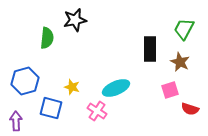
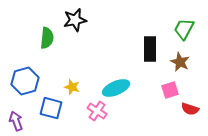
purple arrow: rotated 18 degrees counterclockwise
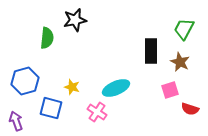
black rectangle: moved 1 px right, 2 px down
pink cross: moved 1 px down
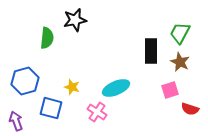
green trapezoid: moved 4 px left, 4 px down
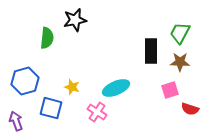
brown star: rotated 24 degrees counterclockwise
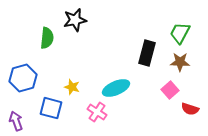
black rectangle: moved 4 px left, 2 px down; rotated 15 degrees clockwise
blue hexagon: moved 2 px left, 3 px up
pink square: rotated 24 degrees counterclockwise
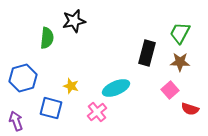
black star: moved 1 px left, 1 px down
yellow star: moved 1 px left, 1 px up
pink cross: rotated 18 degrees clockwise
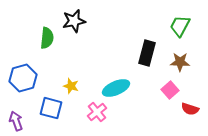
green trapezoid: moved 7 px up
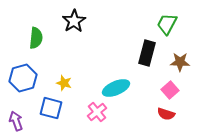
black star: rotated 20 degrees counterclockwise
green trapezoid: moved 13 px left, 2 px up
green semicircle: moved 11 px left
yellow star: moved 7 px left, 3 px up
red semicircle: moved 24 px left, 5 px down
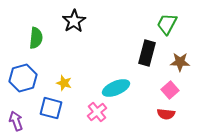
red semicircle: rotated 12 degrees counterclockwise
